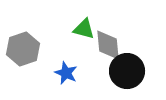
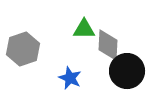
green triangle: rotated 15 degrees counterclockwise
gray diamond: rotated 8 degrees clockwise
blue star: moved 4 px right, 5 px down
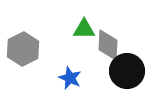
gray hexagon: rotated 8 degrees counterclockwise
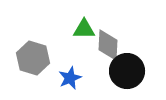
gray hexagon: moved 10 px right, 9 px down; rotated 16 degrees counterclockwise
blue star: rotated 25 degrees clockwise
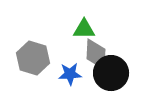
gray diamond: moved 12 px left, 9 px down
black circle: moved 16 px left, 2 px down
blue star: moved 4 px up; rotated 20 degrees clockwise
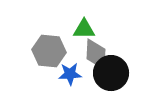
gray hexagon: moved 16 px right, 7 px up; rotated 12 degrees counterclockwise
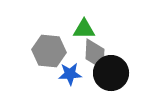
gray diamond: moved 1 px left
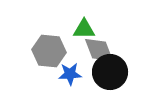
gray diamond: moved 4 px right, 4 px up; rotated 24 degrees counterclockwise
black circle: moved 1 px left, 1 px up
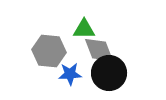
black circle: moved 1 px left, 1 px down
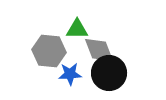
green triangle: moved 7 px left
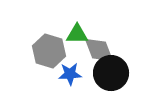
green triangle: moved 5 px down
gray hexagon: rotated 12 degrees clockwise
black circle: moved 2 px right
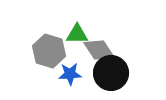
gray diamond: rotated 12 degrees counterclockwise
